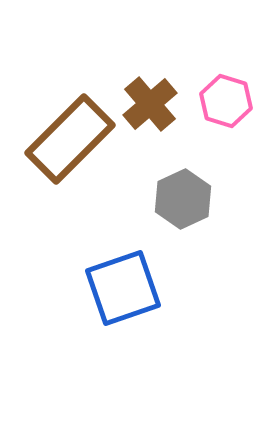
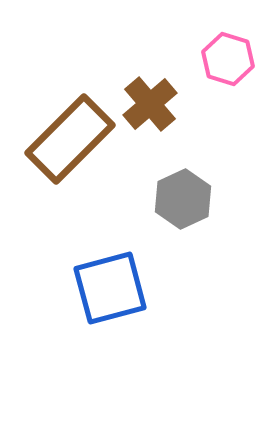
pink hexagon: moved 2 px right, 42 px up
blue square: moved 13 px left; rotated 4 degrees clockwise
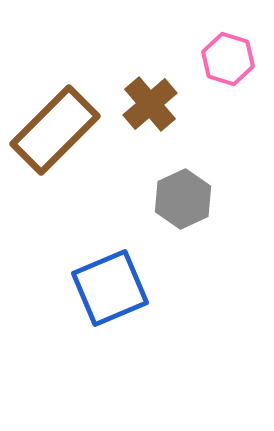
brown rectangle: moved 15 px left, 9 px up
blue square: rotated 8 degrees counterclockwise
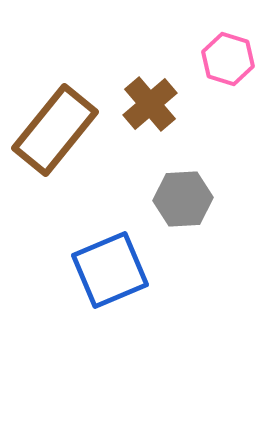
brown rectangle: rotated 6 degrees counterclockwise
gray hexagon: rotated 22 degrees clockwise
blue square: moved 18 px up
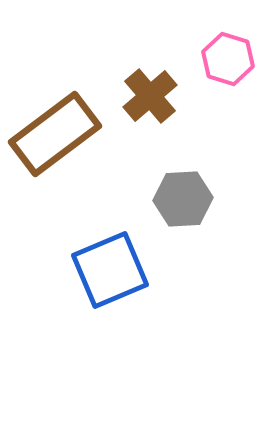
brown cross: moved 8 px up
brown rectangle: moved 4 px down; rotated 14 degrees clockwise
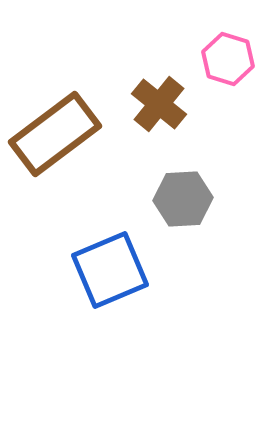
brown cross: moved 9 px right, 8 px down; rotated 10 degrees counterclockwise
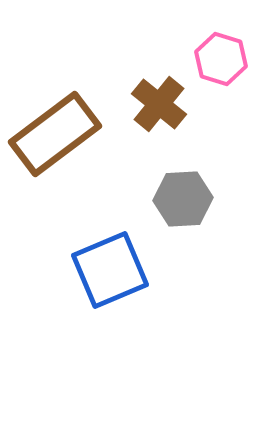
pink hexagon: moved 7 px left
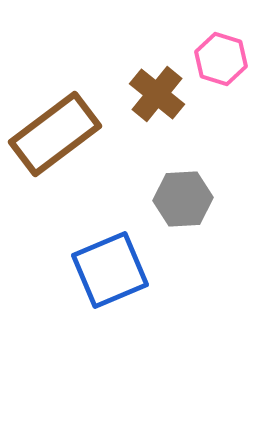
brown cross: moved 2 px left, 10 px up
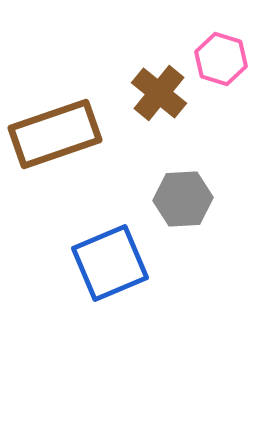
brown cross: moved 2 px right, 1 px up
brown rectangle: rotated 18 degrees clockwise
blue square: moved 7 px up
